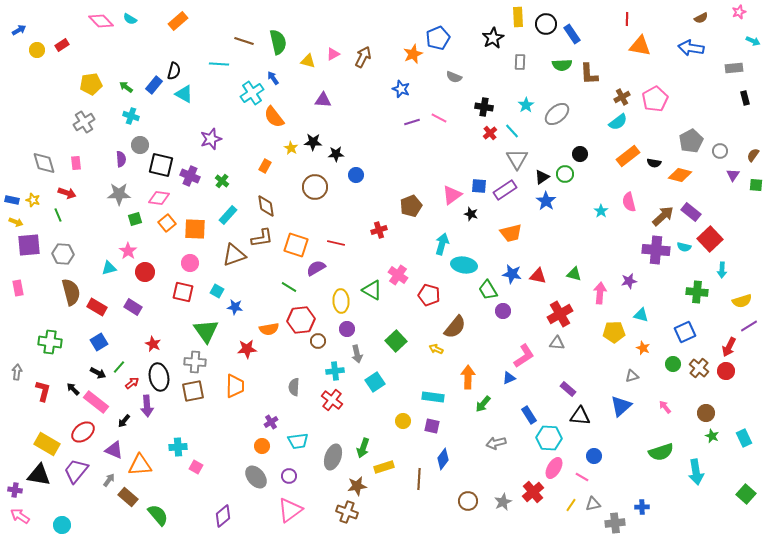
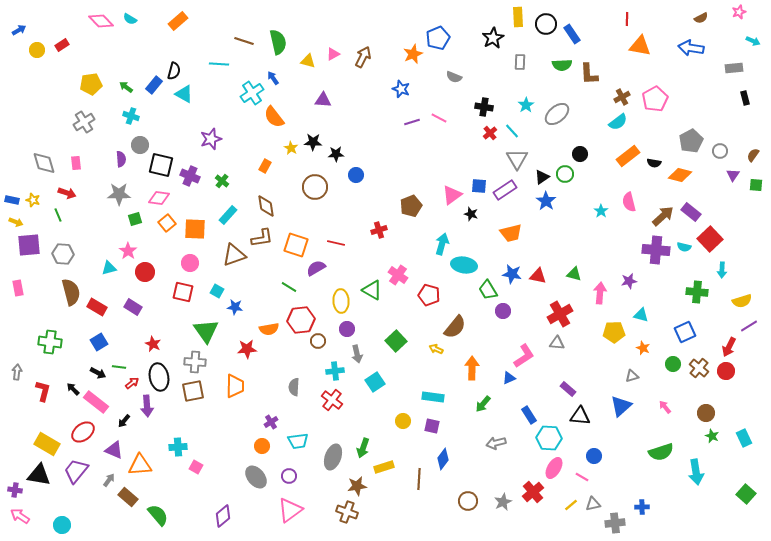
green line at (119, 367): rotated 56 degrees clockwise
orange arrow at (468, 377): moved 4 px right, 9 px up
yellow line at (571, 505): rotated 16 degrees clockwise
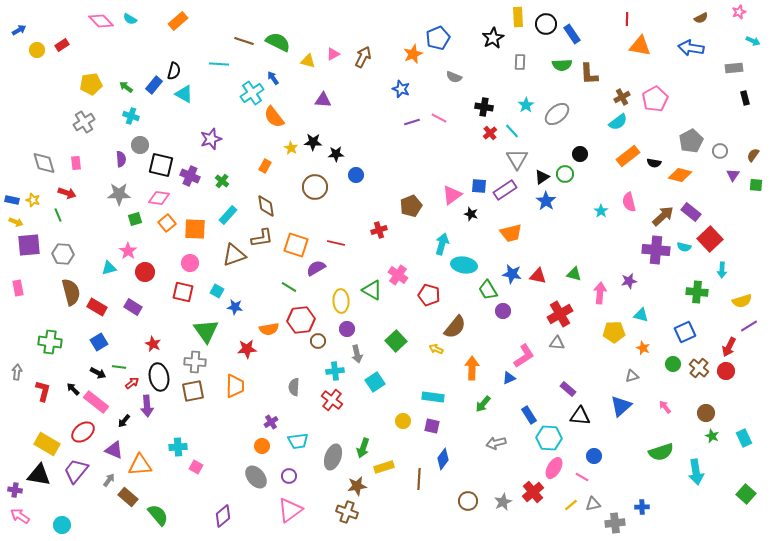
green semicircle at (278, 42): rotated 50 degrees counterclockwise
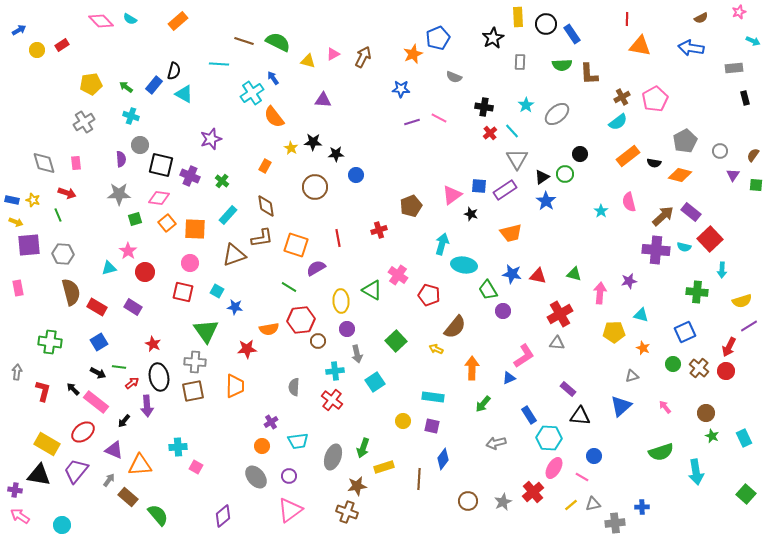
blue star at (401, 89): rotated 18 degrees counterclockwise
gray pentagon at (691, 141): moved 6 px left
red line at (336, 243): moved 2 px right, 5 px up; rotated 66 degrees clockwise
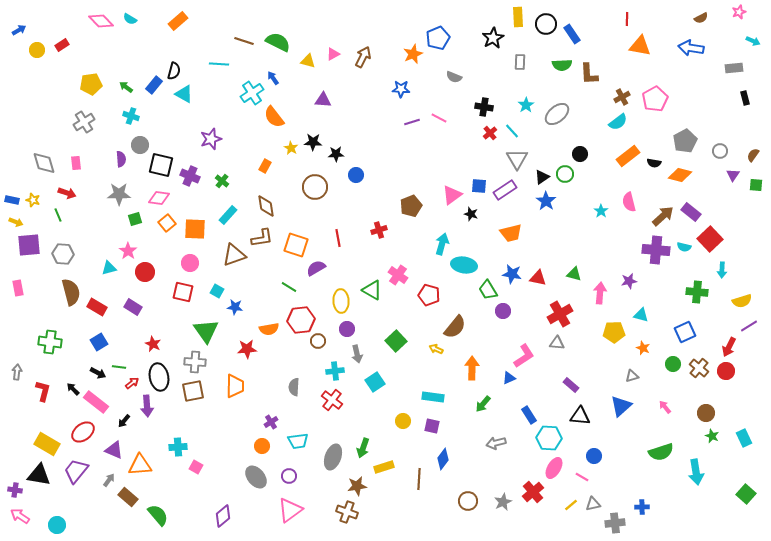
red triangle at (538, 276): moved 2 px down
purple rectangle at (568, 389): moved 3 px right, 4 px up
cyan circle at (62, 525): moved 5 px left
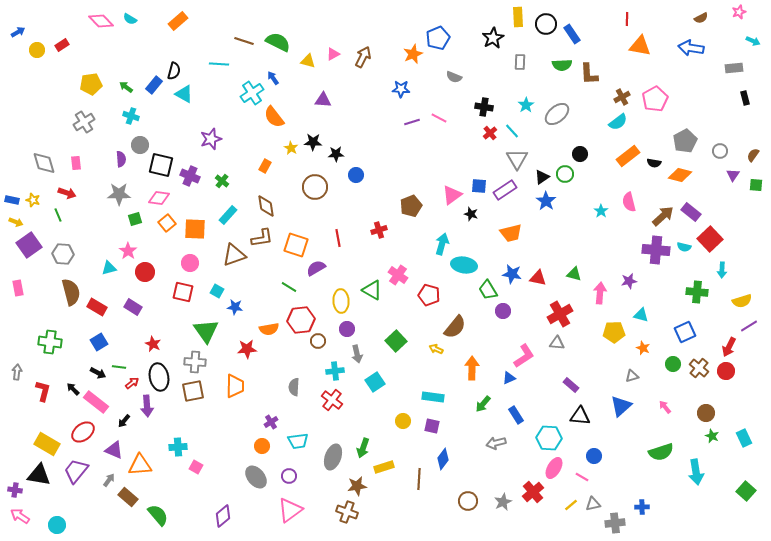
blue arrow at (19, 30): moved 1 px left, 2 px down
purple square at (29, 245): rotated 30 degrees counterclockwise
blue rectangle at (529, 415): moved 13 px left
green square at (746, 494): moved 3 px up
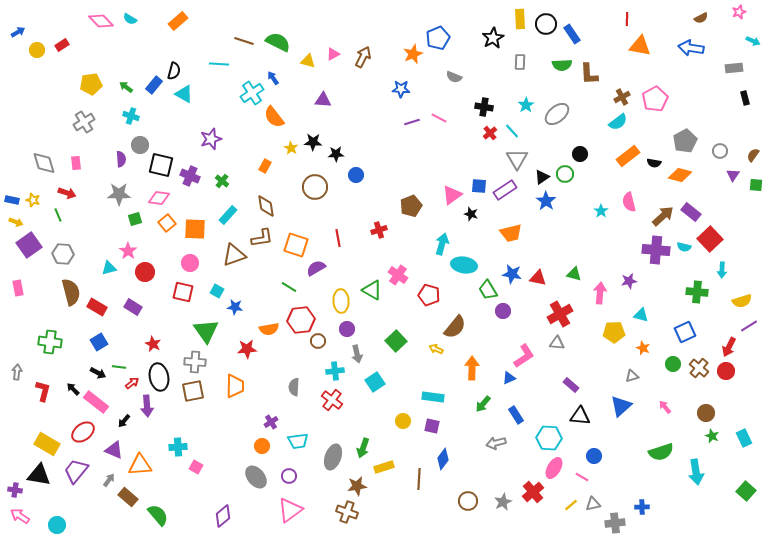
yellow rectangle at (518, 17): moved 2 px right, 2 px down
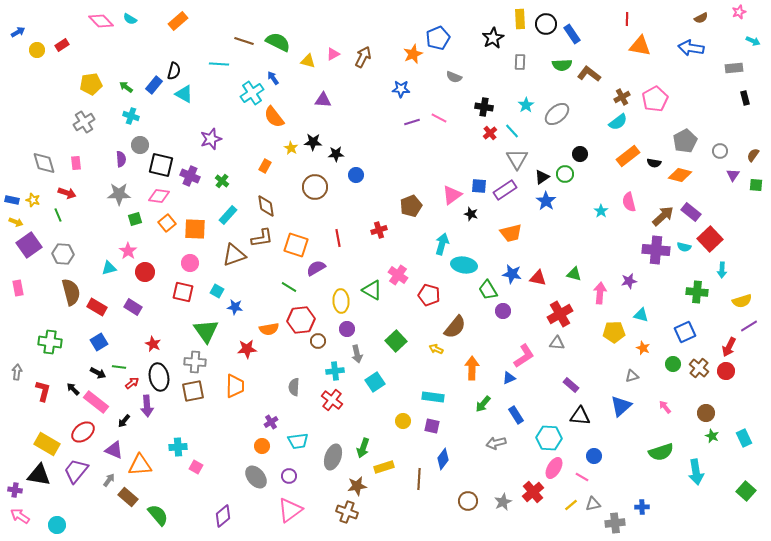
brown L-shape at (589, 74): rotated 130 degrees clockwise
pink diamond at (159, 198): moved 2 px up
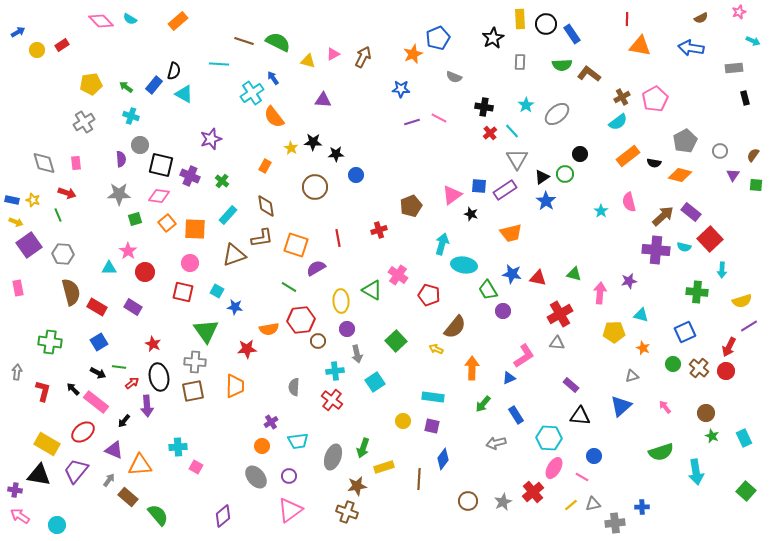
cyan triangle at (109, 268): rotated 14 degrees clockwise
